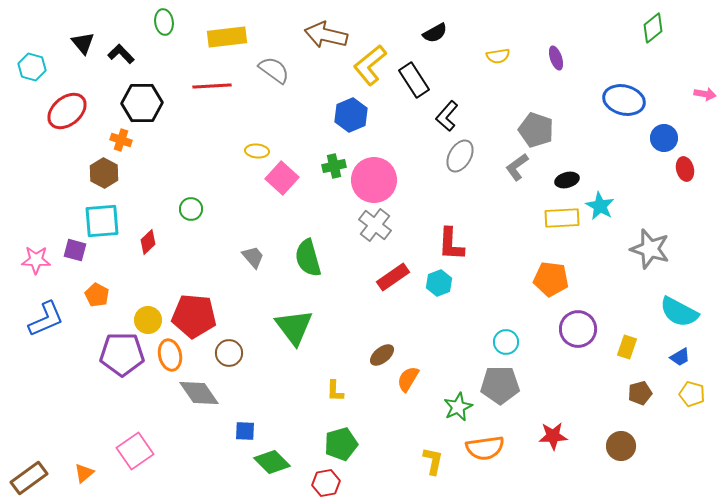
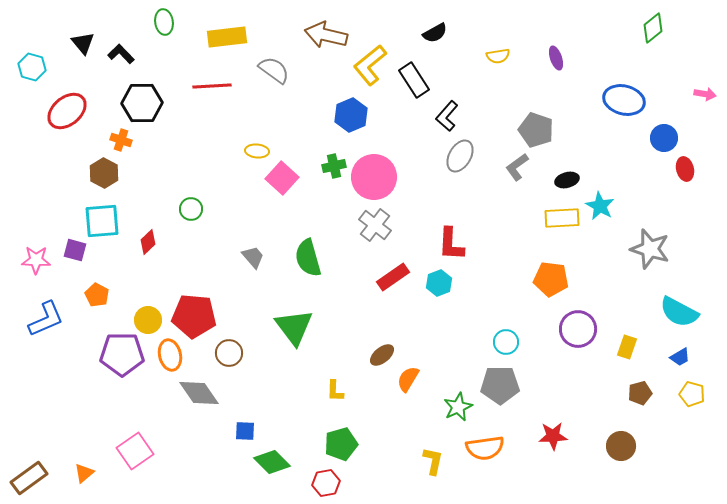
pink circle at (374, 180): moved 3 px up
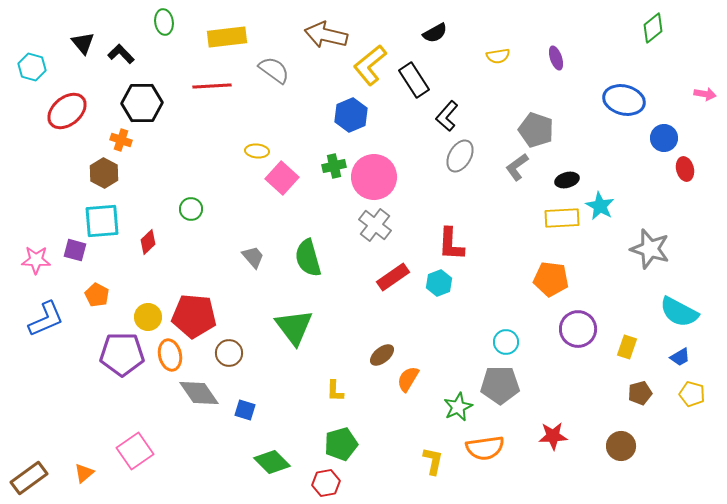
yellow circle at (148, 320): moved 3 px up
blue square at (245, 431): moved 21 px up; rotated 15 degrees clockwise
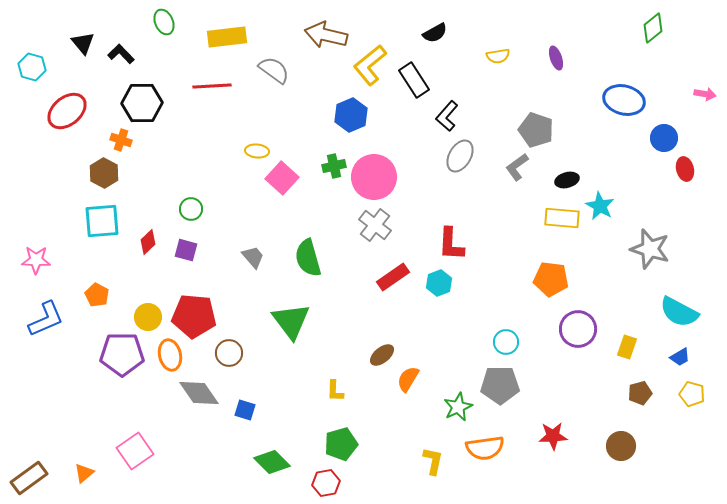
green ellipse at (164, 22): rotated 15 degrees counterclockwise
yellow rectangle at (562, 218): rotated 8 degrees clockwise
purple square at (75, 250): moved 111 px right
green triangle at (294, 327): moved 3 px left, 6 px up
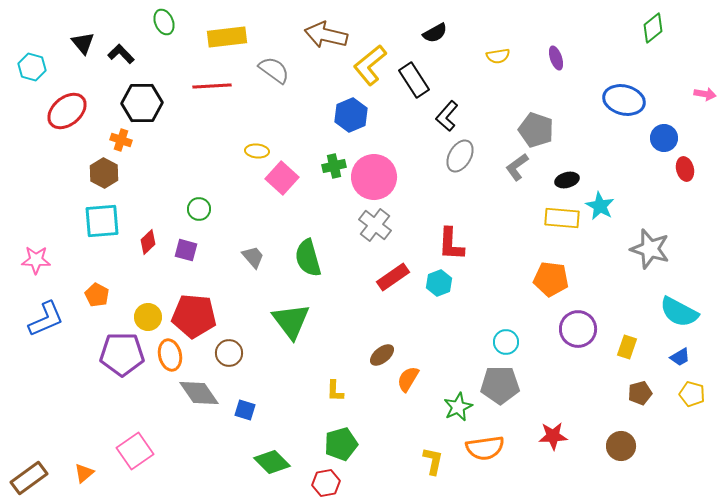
green circle at (191, 209): moved 8 px right
